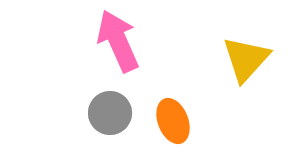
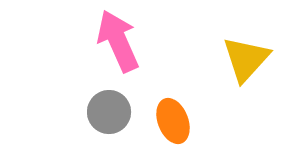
gray circle: moved 1 px left, 1 px up
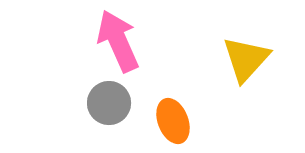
gray circle: moved 9 px up
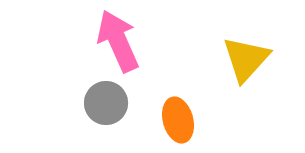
gray circle: moved 3 px left
orange ellipse: moved 5 px right, 1 px up; rotated 6 degrees clockwise
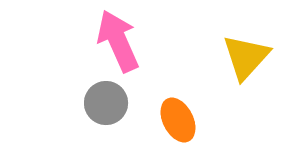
yellow triangle: moved 2 px up
orange ellipse: rotated 12 degrees counterclockwise
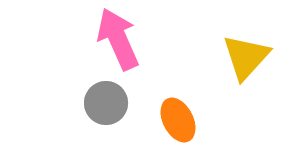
pink arrow: moved 2 px up
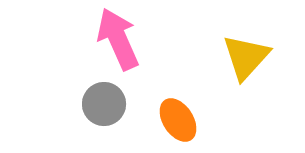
gray circle: moved 2 px left, 1 px down
orange ellipse: rotated 6 degrees counterclockwise
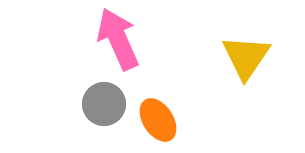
yellow triangle: rotated 8 degrees counterclockwise
orange ellipse: moved 20 px left
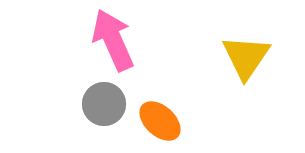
pink arrow: moved 5 px left, 1 px down
orange ellipse: moved 2 px right, 1 px down; rotated 15 degrees counterclockwise
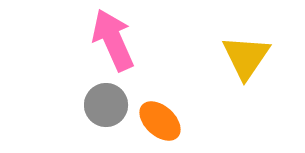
gray circle: moved 2 px right, 1 px down
